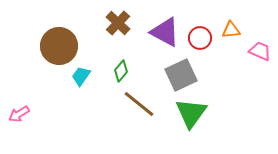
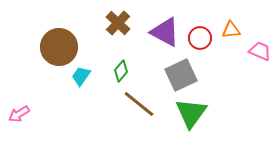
brown circle: moved 1 px down
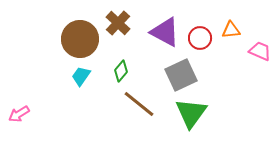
brown circle: moved 21 px right, 8 px up
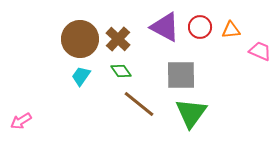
brown cross: moved 16 px down
purple triangle: moved 5 px up
red circle: moved 11 px up
green diamond: rotated 75 degrees counterclockwise
gray square: rotated 24 degrees clockwise
pink arrow: moved 2 px right, 7 px down
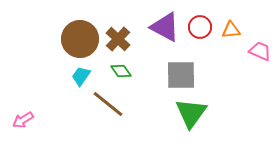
brown line: moved 31 px left
pink arrow: moved 2 px right, 1 px up
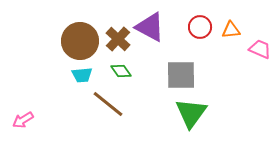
purple triangle: moved 15 px left
brown circle: moved 2 px down
pink trapezoid: moved 2 px up
cyan trapezoid: moved 1 px right, 1 px up; rotated 130 degrees counterclockwise
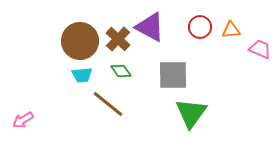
gray square: moved 8 px left
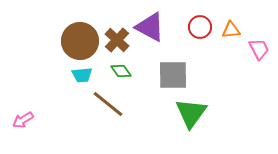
brown cross: moved 1 px left, 1 px down
pink trapezoid: moved 1 px left; rotated 40 degrees clockwise
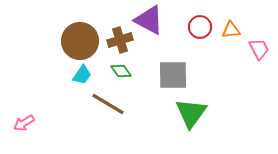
purple triangle: moved 1 px left, 7 px up
brown cross: moved 3 px right; rotated 30 degrees clockwise
cyan trapezoid: rotated 50 degrees counterclockwise
brown line: rotated 8 degrees counterclockwise
pink arrow: moved 1 px right, 3 px down
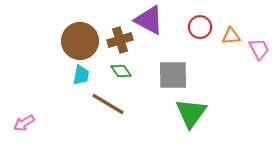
orange triangle: moved 6 px down
cyan trapezoid: moved 1 px left; rotated 25 degrees counterclockwise
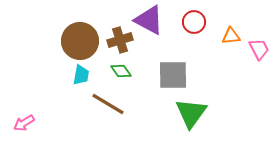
red circle: moved 6 px left, 5 px up
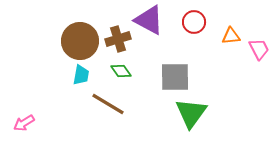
brown cross: moved 2 px left, 1 px up
gray square: moved 2 px right, 2 px down
